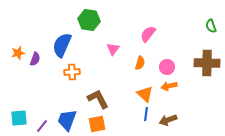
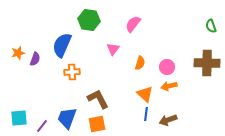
pink semicircle: moved 15 px left, 10 px up
blue trapezoid: moved 2 px up
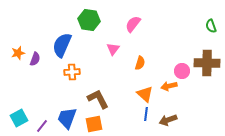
pink circle: moved 15 px right, 4 px down
cyan square: rotated 24 degrees counterclockwise
orange square: moved 3 px left
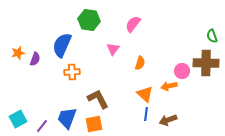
green semicircle: moved 1 px right, 10 px down
brown cross: moved 1 px left
cyan square: moved 1 px left, 1 px down
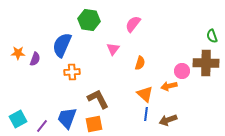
orange star: rotated 16 degrees clockwise
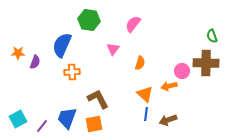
purple semicircle: moved 3 px down
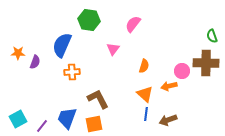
orange semicircle: moved 4 px right, 3 px down
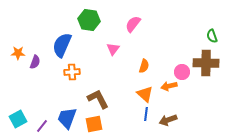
pink circle: moved 1 px down
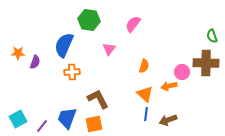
blue semicircle: moved 2 px right
pink triangle: moved 4 px left
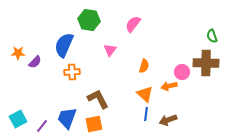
pink triangle: moved 1 px right, 1 px down
purple semicircle: rotated 24 degrees clockwise
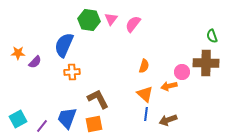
pink triangle: moved 1 px right, 31 px up
